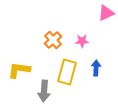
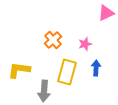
pink star: moved 3 px right, 3 px down; rotated 16 degrees counterclockwise
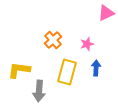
pink star: moved 2 px right
gray arrow: moved 5 px left
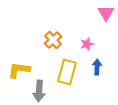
pink triangle: rotated 36 degrees counterclockwise
blue arrow: moved 1 px right, 1 px up
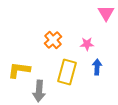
pink star: rotated 16 degrees clockwise
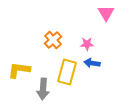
blue arrow: moved 5 px left, 4 px up; rotated 84 degrees counterclockwise
gray arrow: moved 4 px right, 2 px up
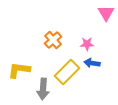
yellow rectangle: rotated 30 degrees clockwise
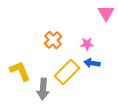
yellow L-shape: moved 1 px right, 1 px down; rotated 60 degrees clockwise
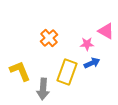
pink triangle: moved 18 px down; rotated 30 degrees counterclockwise
orange cross: moved 4 px left, 2 px up
blue arrow: rotated 147 degrees clockwise
yellow rectangle: rotated 25 degrees counterclockwise
